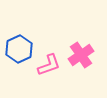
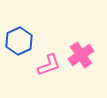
blue hexagon: moved 8 px up
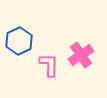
pink L-shape: rotated 70 degrees counterclockwise
